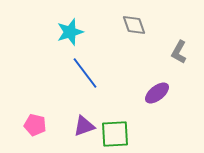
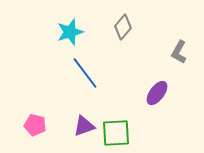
gray diamond: moved 11 px left, 2 px down; rotated 60 degrees clockwise
purple ellipse: rotated 15 degrees counterclockwise
green square: moved 1 px right, 1 px up
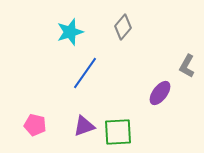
gray L-shape: moved 8 px right, 14 px down
blue line: rotated 72 degrees clockwise
purple ellipse: moved 3 px right
green square: moved 2 px right, 1 px up
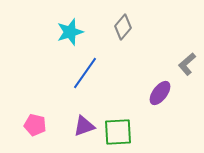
gray L-shape: moved 2 px up; rotated 20 degrees clockwise
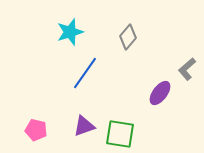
gray diamond: moved 5 px right, 10 px down
gray L-shape: moved 5 px down
pink pentagon: moved 1 px right, 5 px down
green square: moved 2 px right, 2 px down; rotated 12 degrees clockwise
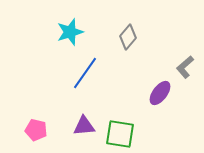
gray L-shape: moved 2 px left, 2 px up
purple triangle: rotated 15 degrees clockwise
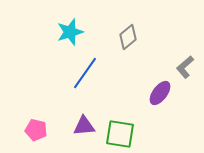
gray diamond: rotated 10 degrees clockwise
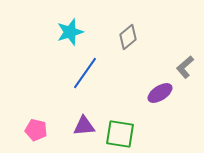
purple ellipse: rotated 20 degrees clockwise
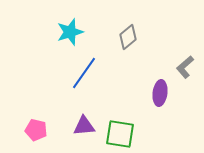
blue line: moved 1 px left
purple ellipse: rotated 50 degrees counterclockwise
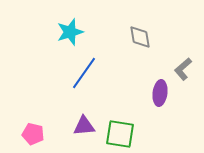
gray diamond: moved 12 px right; rotated 60 degrees counterclockwise
gray L-shape: moved 2 px left, 2 px down
pink pentagon: moved 3 px left, 4 px down
